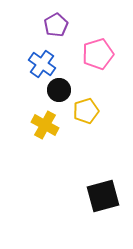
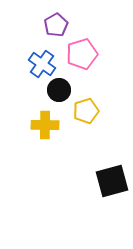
pink pentagon: moved 16 px left
yellow cross: rotated 28 degrees counterclockwise
black square: moved 9 px right, 15 px up
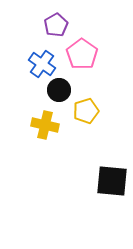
pink pentagon: rotated 20 degrees counterclockwise
yellow cross: rotated 12 degrees clockwise
black square: rotated 20 degrees clockwise
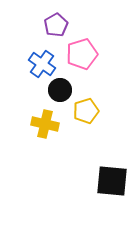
pink pentagon: rotated 20 degrees clockwise
black circle: moved 1 px right
yellow cross: moved 1 px up
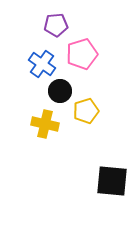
purple pentagon: rotated 25 degrees clockwise
black circle: moved 1 px down
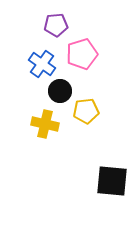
yellow pentagon: rotated 10 degrees clockwise
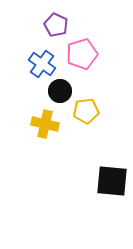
purple pentagon: rotated 30 degrees clockwise
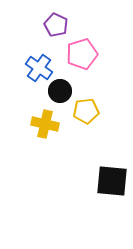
blue cross: moved 3 px left, 4 px down
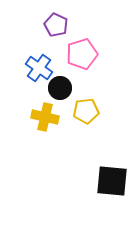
black circle: moved 3 px up
yellow cross: moved 7 px up
